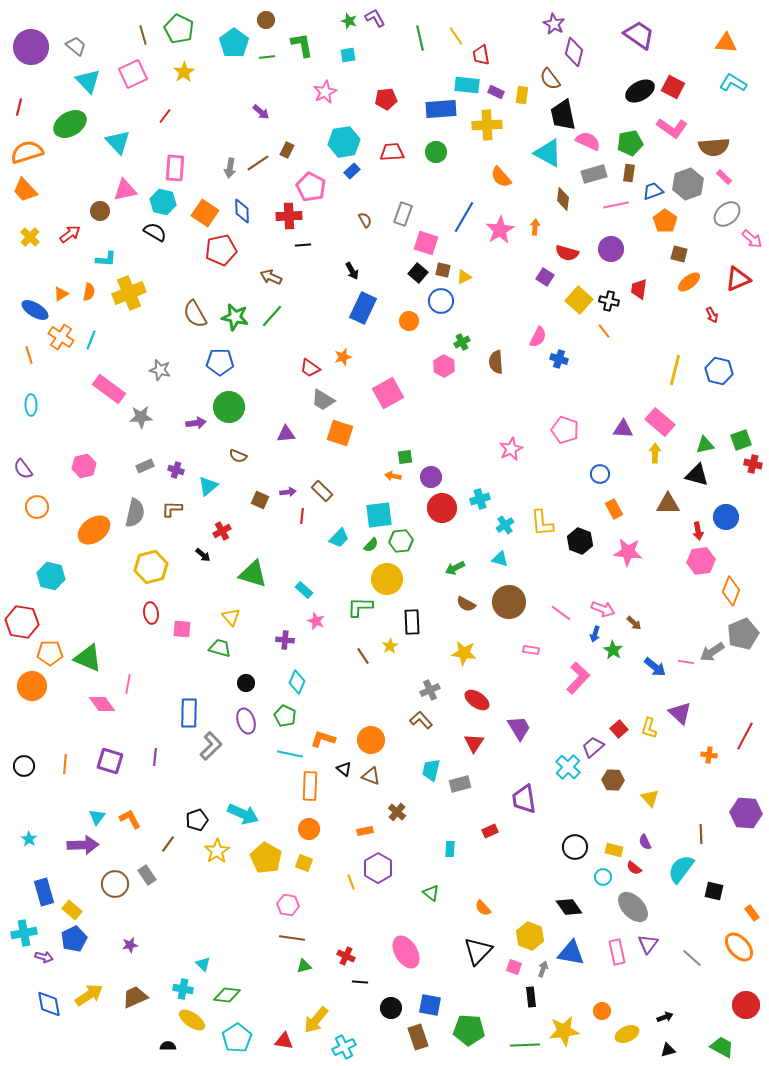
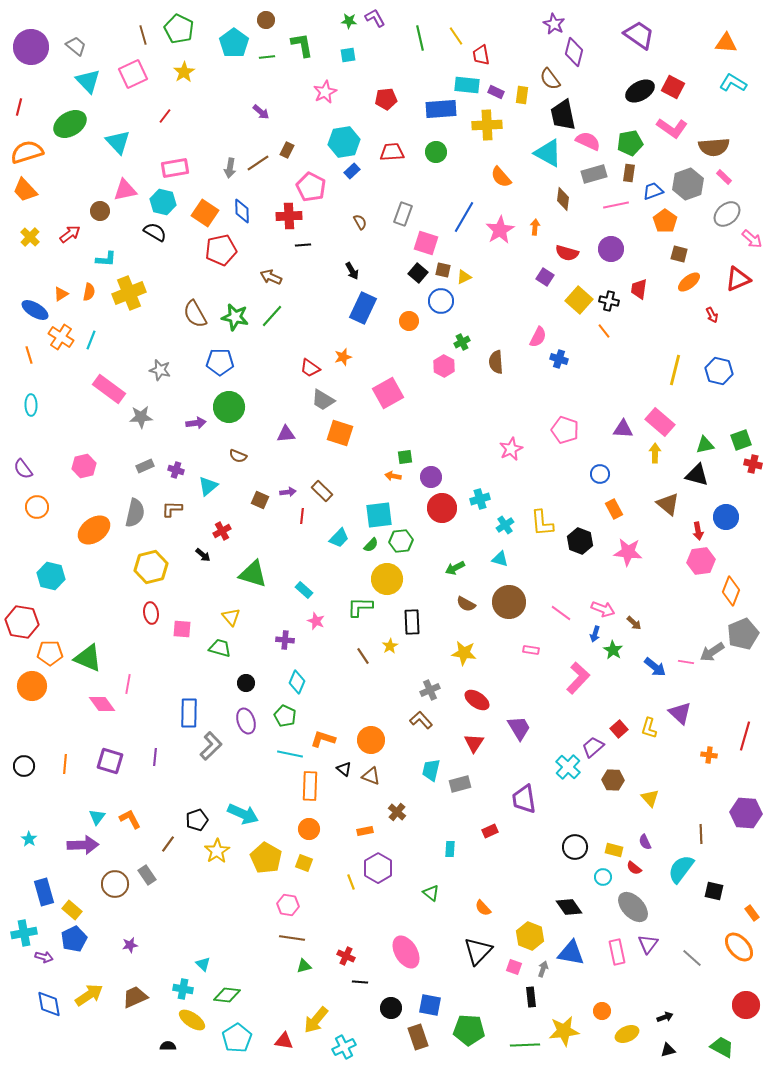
green star at (349, 21): rotated 14 degrees counterclockwise
pink rectangle at (175, 168): rotated 76 degrees clockwise
brown semicircle at (365, 220): moved 5 px left, 2 px down
brown triangle at (668, 504): rotated 40 degrees clockwise
red line at (745, 736): rotated 12 degrees counterclockwise
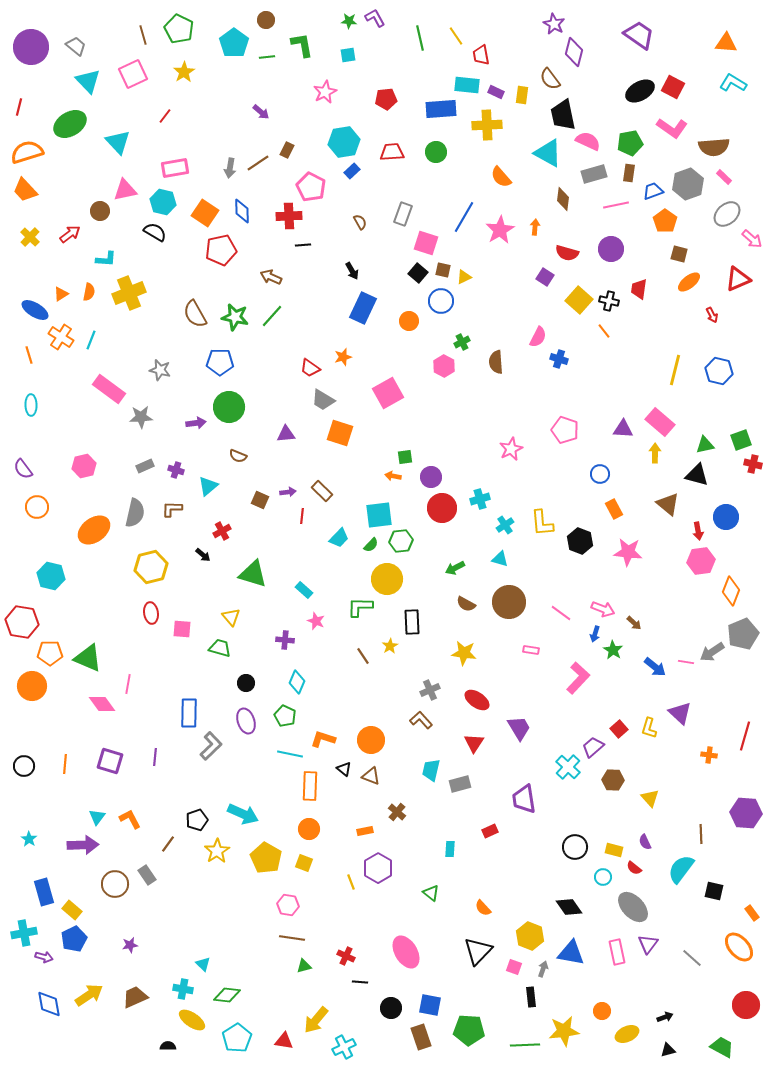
brown rectangle at (418, 1037): moved 3 px right
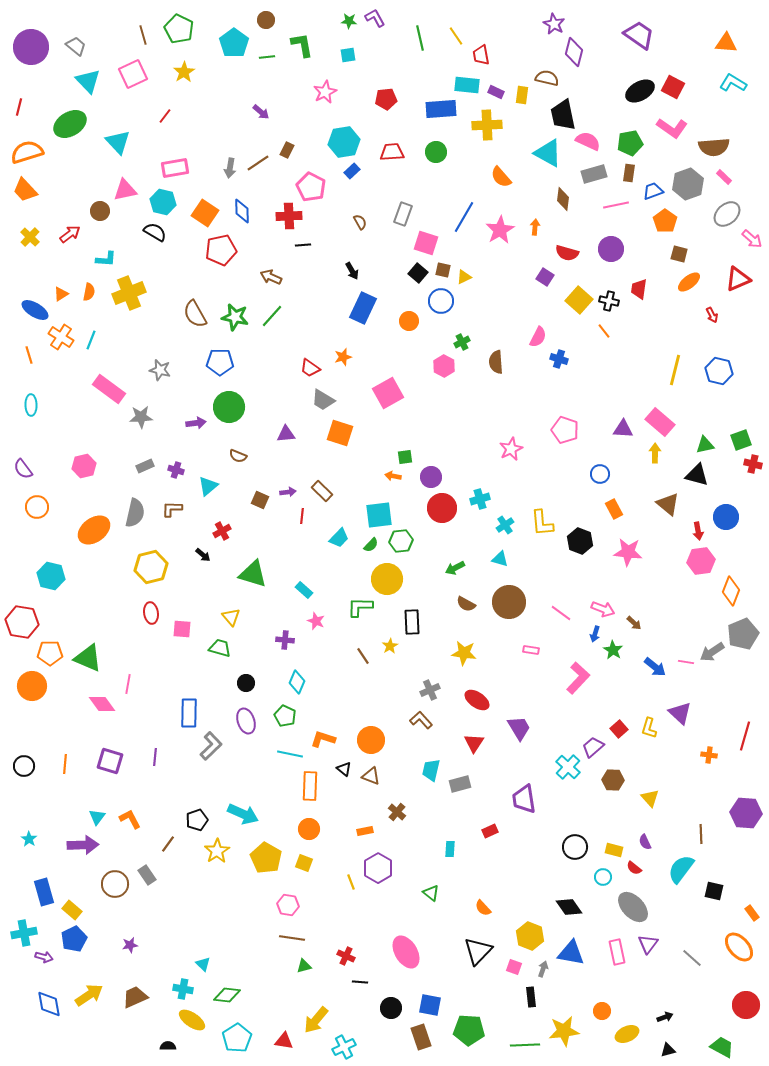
brown semicircle at (550, 79): moved 3 px left, 1 px up; rotated 140 degrees clockwise
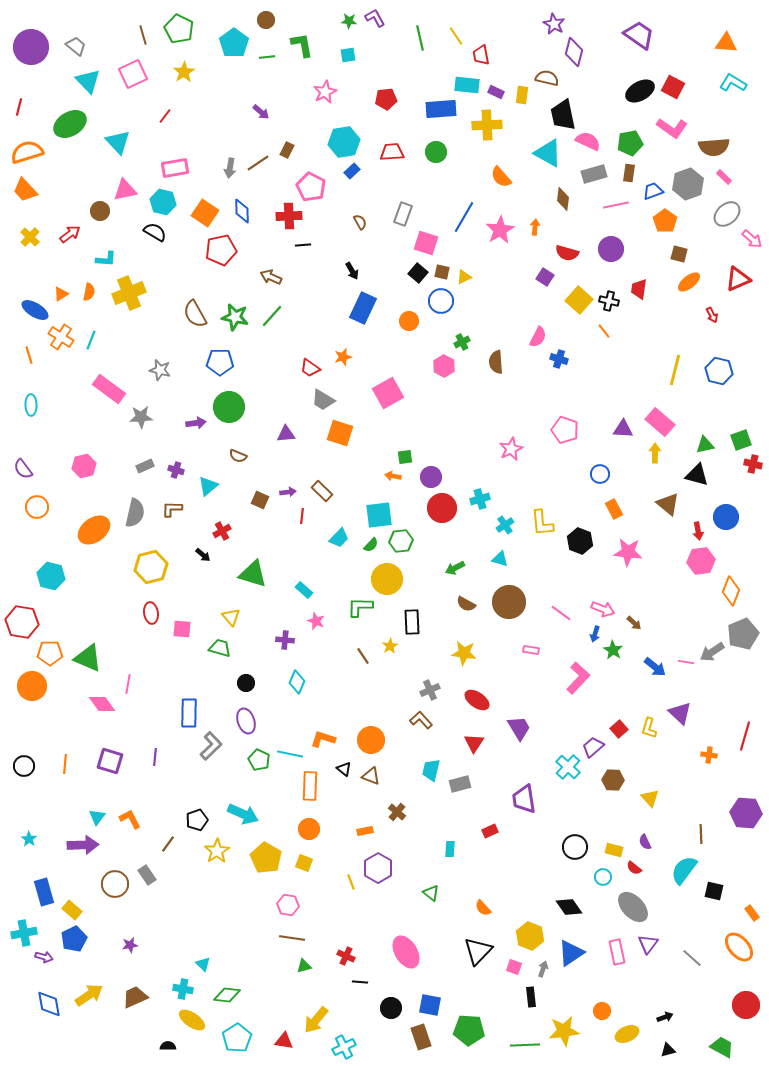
brown square at (443, 270): moved 1 px left, 2 px down
green pentagon at (285, 716): moved 26 px left, 44 px down
cyan semicircle at (681, 869): moved 3 px right, 1 px down
blue triangle at (571, 953): rotated 44 degrees counterclockwise
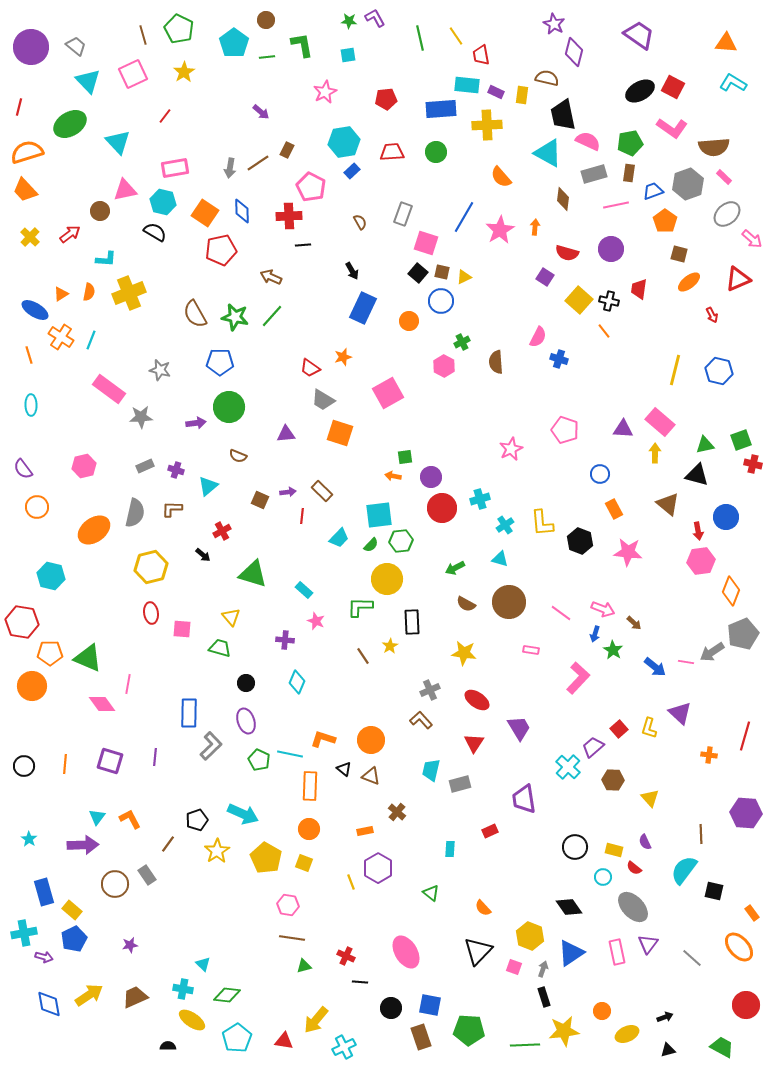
black rectangle at (531, 997): moved 13 px right; rotated 12 degrees counterclockwise
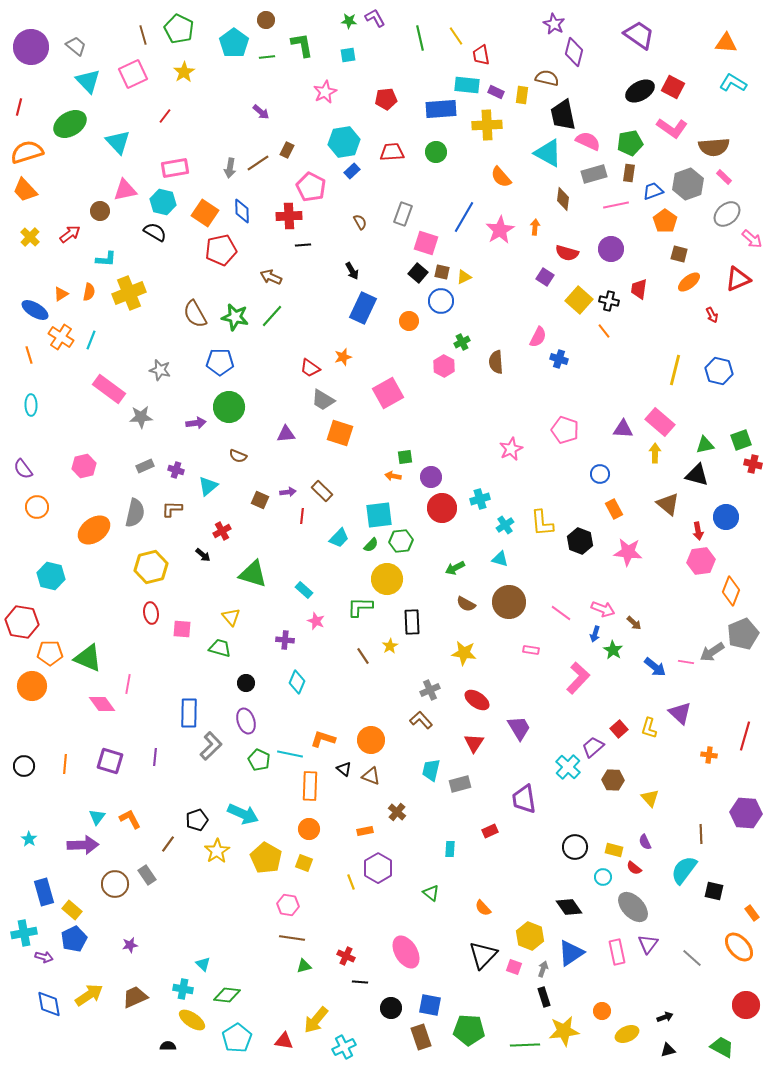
black triangle at (478, 951): moved 5 px right, 4 px down
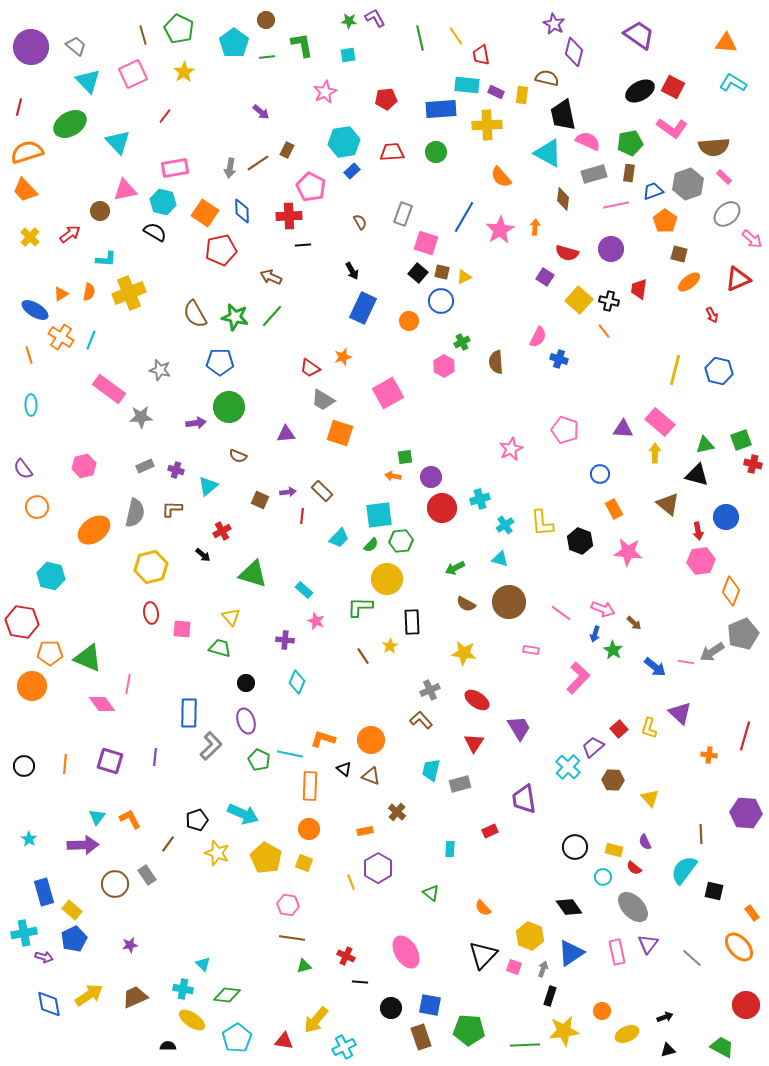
yellow star at (217, 851): moved 2 px down; rotated 20 degrees counterclockwise
black rectangle at (544, 997): moved 6 px right, 1 px up; rotated 36 degrees clockwise
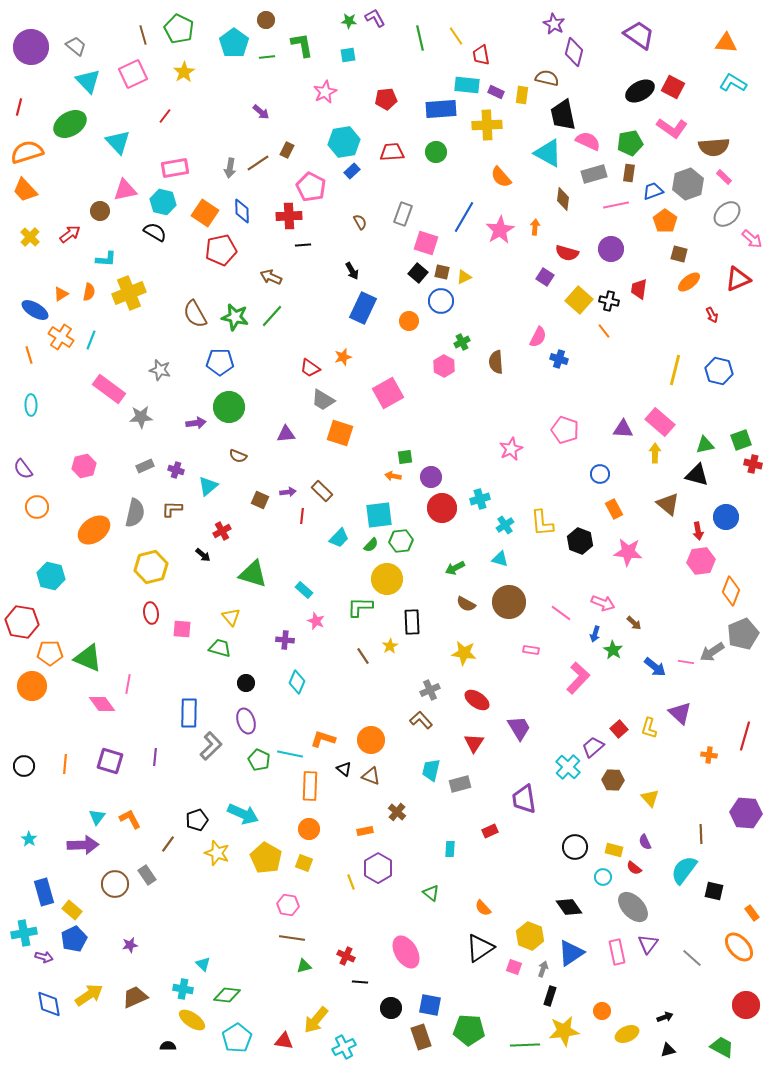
pink arrow at (603, 609): moved 6 px up
black triangle at (483, 955): moved 3 px left, 7 px up; rotated 12 degrees clockwise
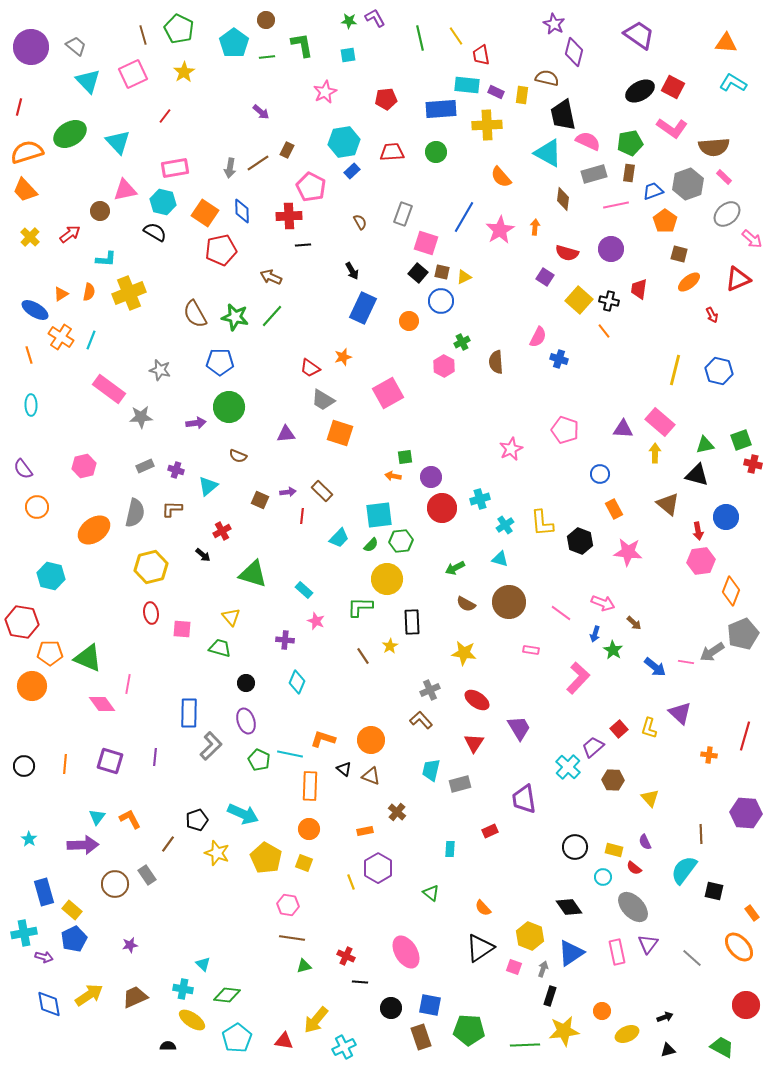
green ellipse at (70, 124): moved 10 px down
